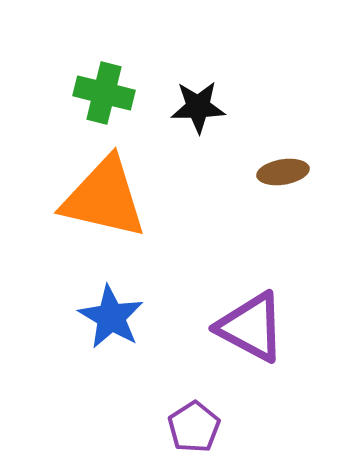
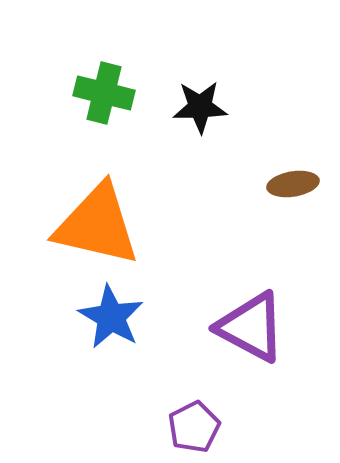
black star: moved 2 px right
brown ellipse: moved 10 px right, 12 px down
orange triangle: moved 7 px left, 27 px down
purple pentagon: rotated 6 degrees clockwise
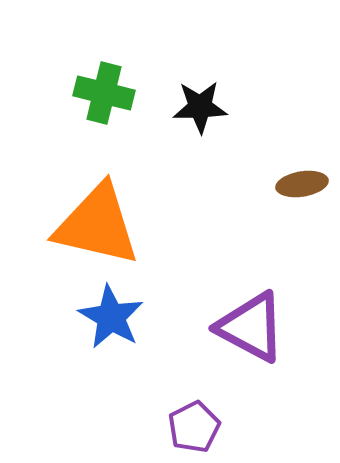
brown ellipse: moved 9 px right
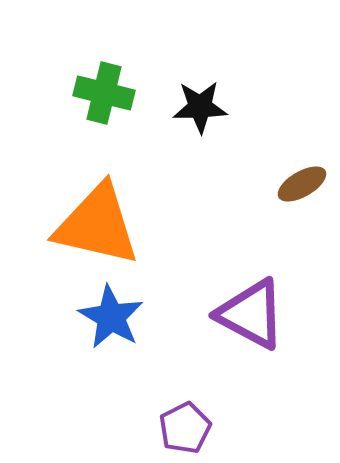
brown ellipse: rotated 21 degrees counterclockwise
purple triangle: moved 13 px up
purple pentagon: moved 9 px left, 1 px down
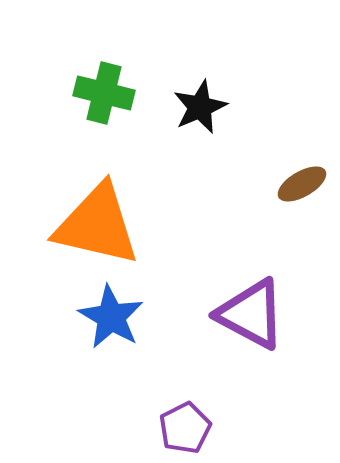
black star: rotated 22 degrees counterclockwise
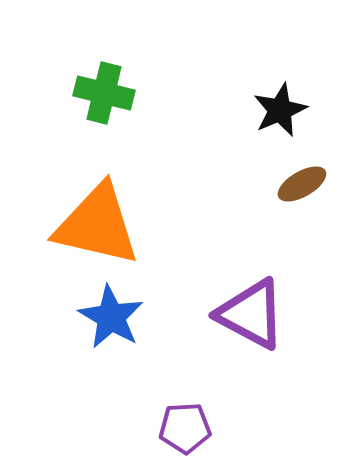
black star: moved 80 px right, 3 px down
purple pentagon: rotated 24 degrees clockwise
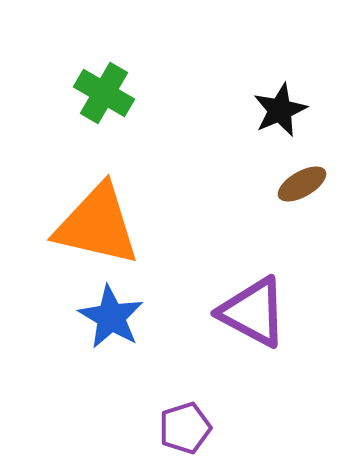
green cross: rotated 16 degrees clockwise
purple triangle: moved 2 px right, 2 px up
purple pentagon: rotated 15 degrees counterclockwise
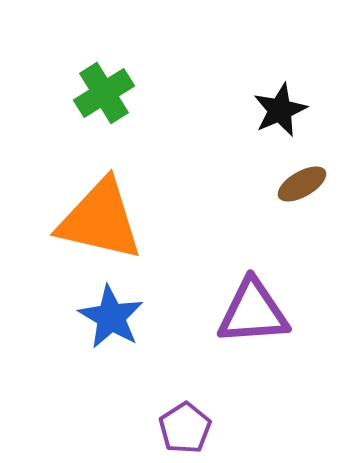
green cross: rotated 28 degrees clockwise
orange triangle: moved 3 px right, 5 px up
purple triangle: rotated 32 degrees counterclockwise
purple pentagon: rotated 15 degrees counterclockwise
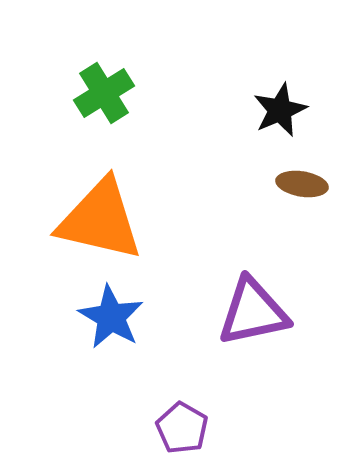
brown ellipse: rotated 39 degrees clockwise
purple triangle: rotated 8 degrees counterclockwise
purple pentagon: moved 3 px left; rotated 9 degrees counterclockwise
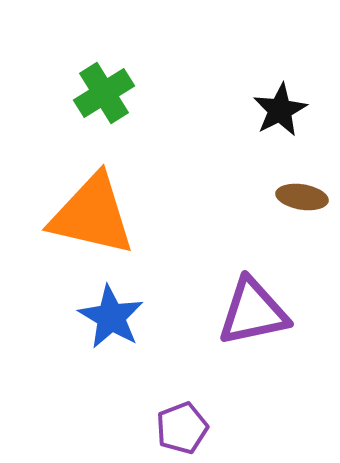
black star: rotated 4 degrees counterclockwise
brown ellipse: moved 13 px down
orange triangle: moved 8 px left, 5 px up
purple pentagon: rotated 21 degrees clockwise
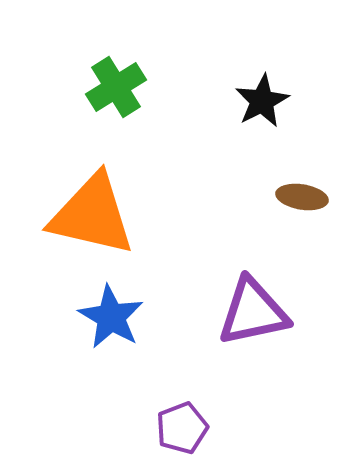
green cross: moved 12 px right, 6 px up
black star: moved 18 px left, 9 px up
